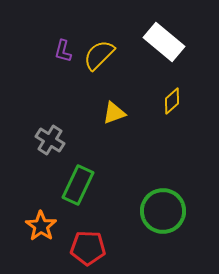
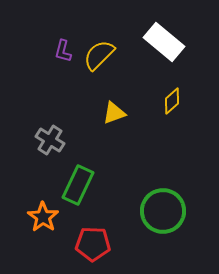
orange star: moved 2 px right, 9 px up
red pentagon: moved 5 px right, 4 px up
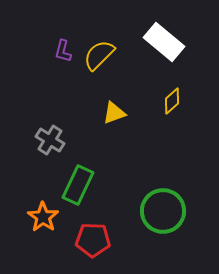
red pentagon: moved 4 px up
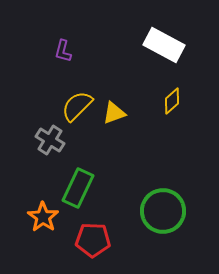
white rectangle: moved 3 px down; rotated 12 degrees counterclockwise
yellow semicircle: moved 22 px left, 51 px down
green rectangle: moved 3 px down
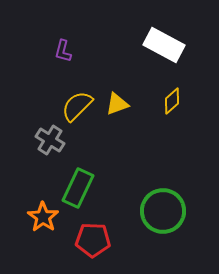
yellow triangle: moved 3 px right, 9 px up
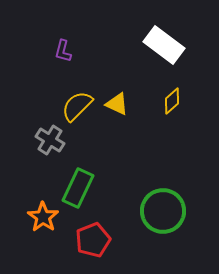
white rectangle: rotated 9 degrees clockwise
yellow triangle: rotated 45 degrees clockwise
red pentagon: rotated 24 degrees counterclockwise
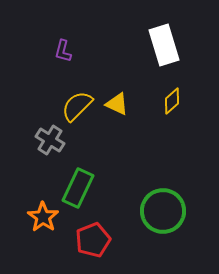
white rectangle: rotated 36 degrees clockwise
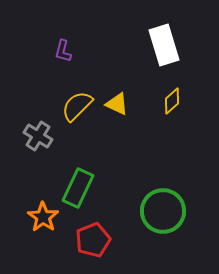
gray cross: moved 12 px left, 4 px up
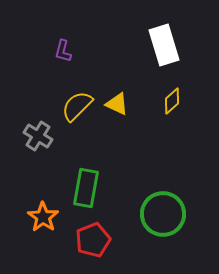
green rectangle: moved 8 px right; rotated 15 degrees counterclockwise
green circle: moved 3 px down
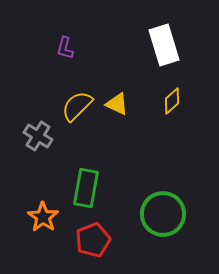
purple L-shape: moved 2 px right, 3 px up
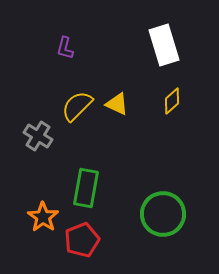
red pentagon: moved 11 px left
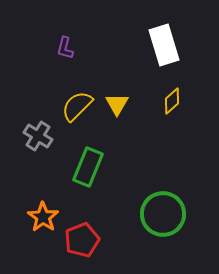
yellow triangle: rotated 35 degrees clockwise
green rectangle: moved 2 px right, 21 px up; rotated 12 degrees clockwise
